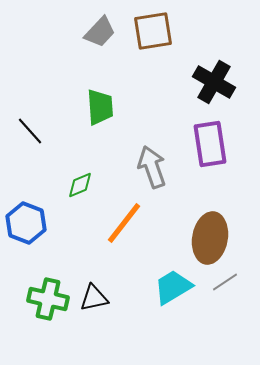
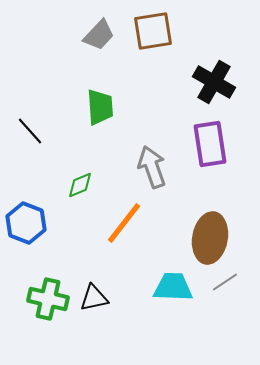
gray trapezoid: moved 1 px left, 3 px down
cyan trapezoid: rotated 33 degrees clockwise
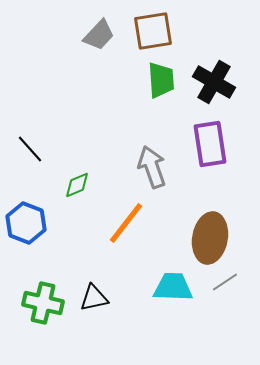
green trapezoid: moved 61 px right, 27 px up
black line: moved 18 px down
green diamond: moved 3 px left
orange line: moved 2 px right
green cross: moved 5 px left, 4 px down
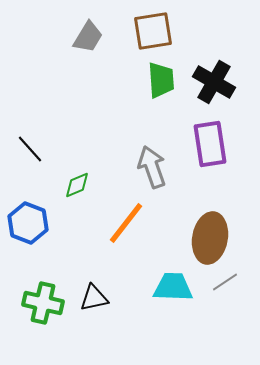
gray trapezoid: moved 11 px left, 2 px down; rotated 12 degrees counterclockwise
blue hexagon: moved 2 px right
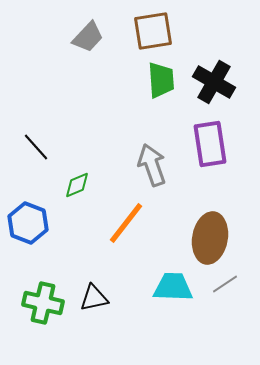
gray trapezoid: rotated 12 degrees clockwise
black line: moved 6 px right, 2 px up
gray arrow: moved 2 px up
gray line: moved 2 px down
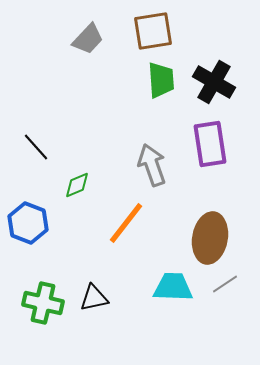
gray trapezoid: moved 2 px down
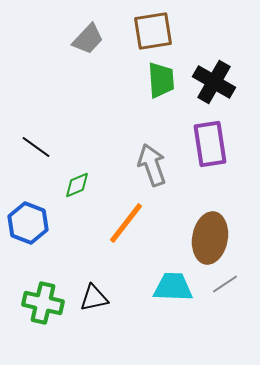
black line: rotated 12 degrees counterclockwise
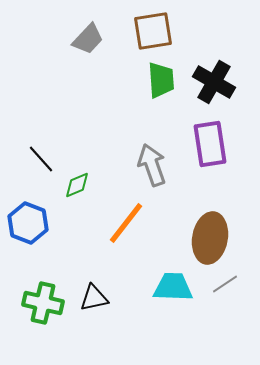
black line: moved 5 px right, 12 px down; rotated 12 degrees clockwise
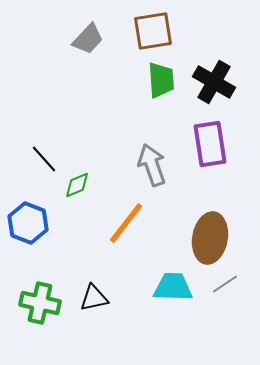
black line: moved 3 px right
green cross: moved 3 px left
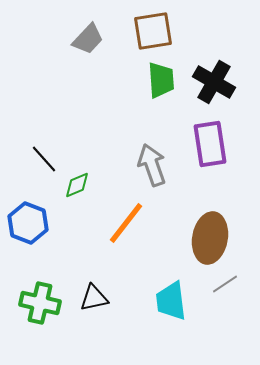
cyan trapezoid: moved 2 px left, 14 px down; rotated 99 degrees counterclockwise
